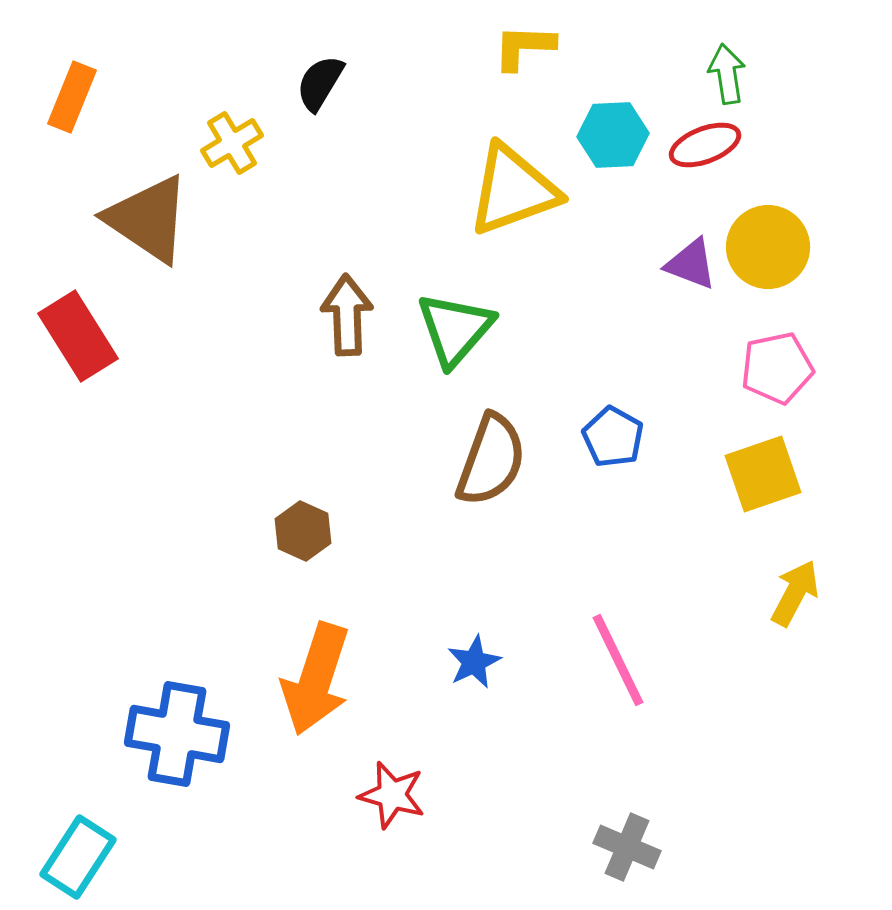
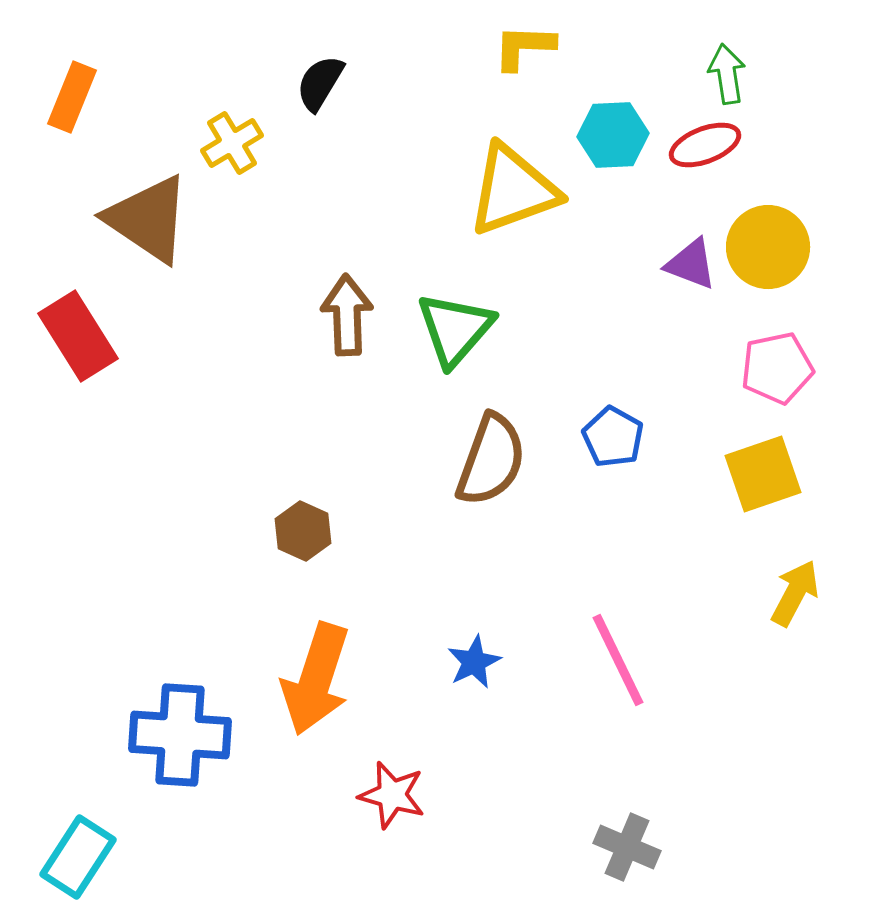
blue cross: moved 3 px right, 1 px down; rotated 6 degrees counterclockwise
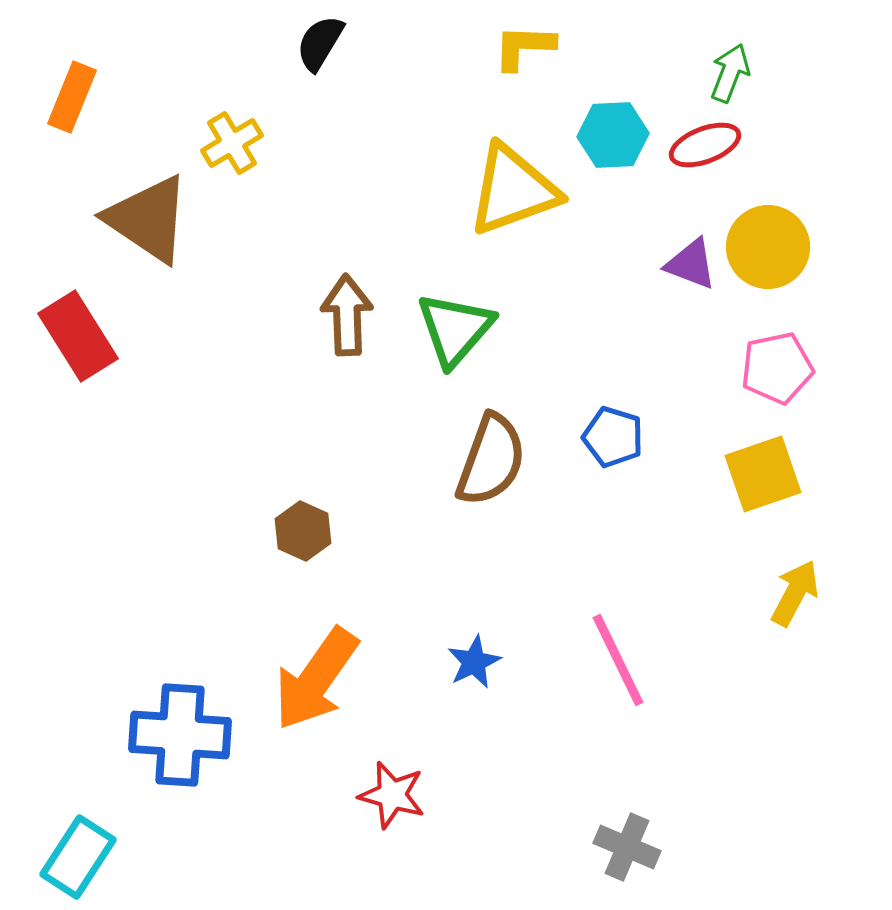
green arrow: moved 3 px right, 1 px up; rotated 30 degrees clockwise
black semicircle: moved 40 px up
blue pentagon: rotated 12 degrees counterclockwise
orange arrow: rotated 17 degrees clockwise
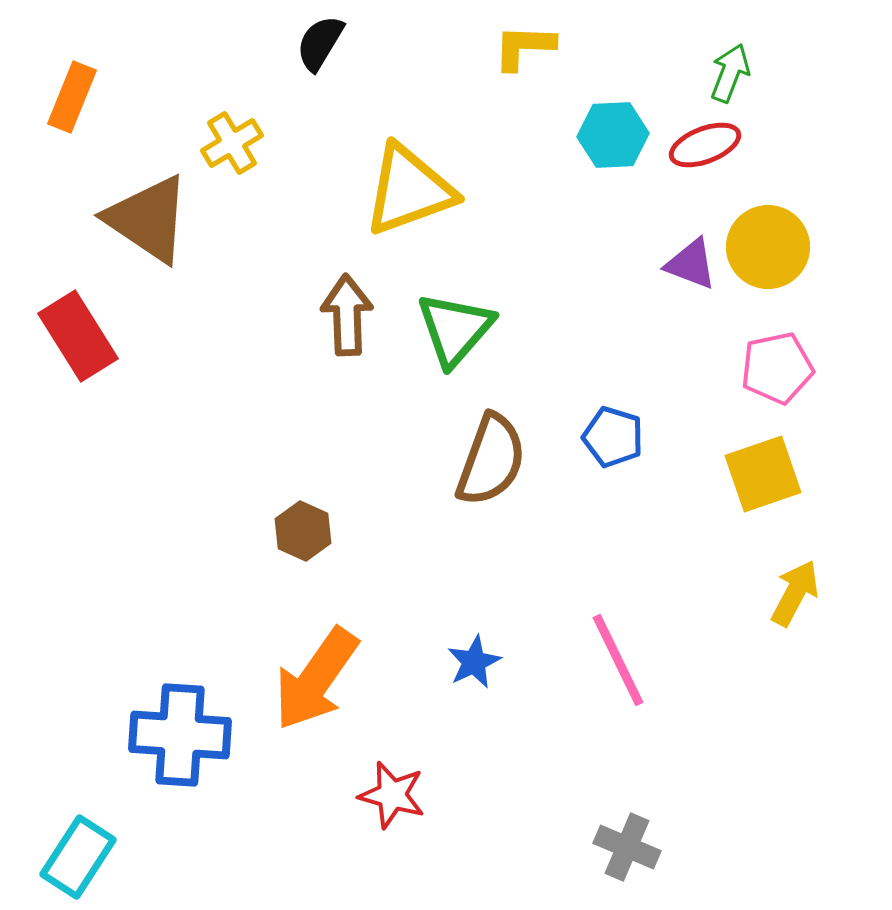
yellow triangle: moved 104 px left
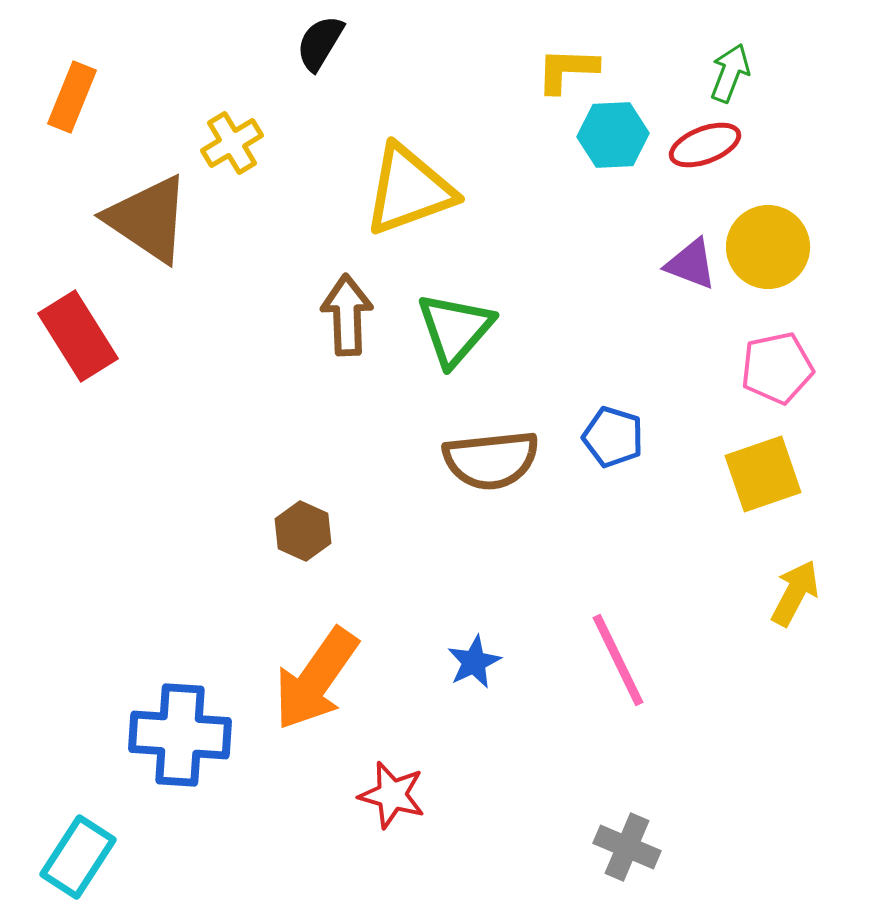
yellow L-shape: moved 43 px right, 23 px down
brown semicircle: rotated 64 degrees clockwise
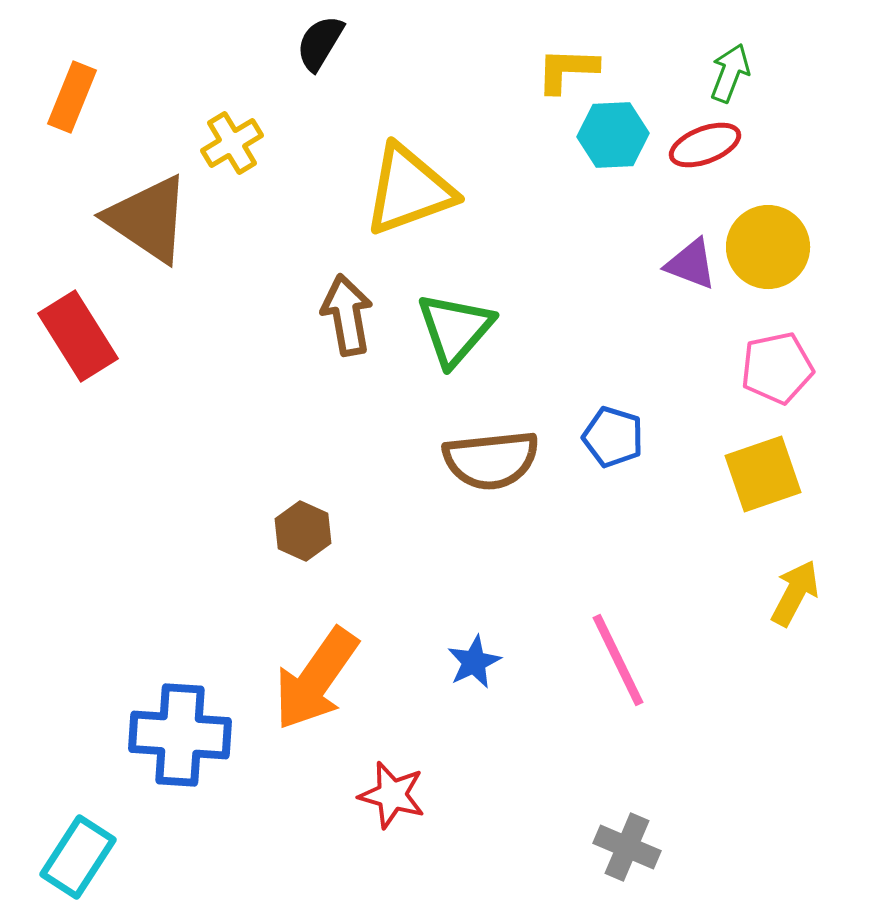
brown arrow: rotated 8 degrees counterclockwise
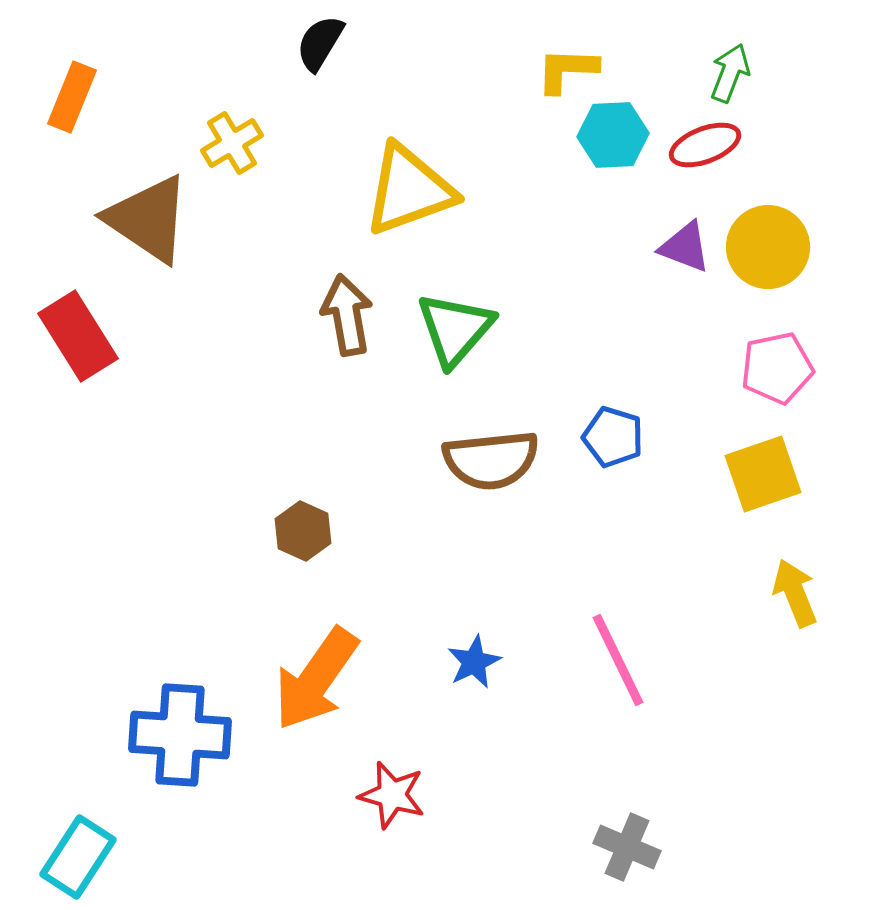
purple triangle: moved 6 px left, 17 px up
yellow arrow: rotated 50 degrees counterclockwise
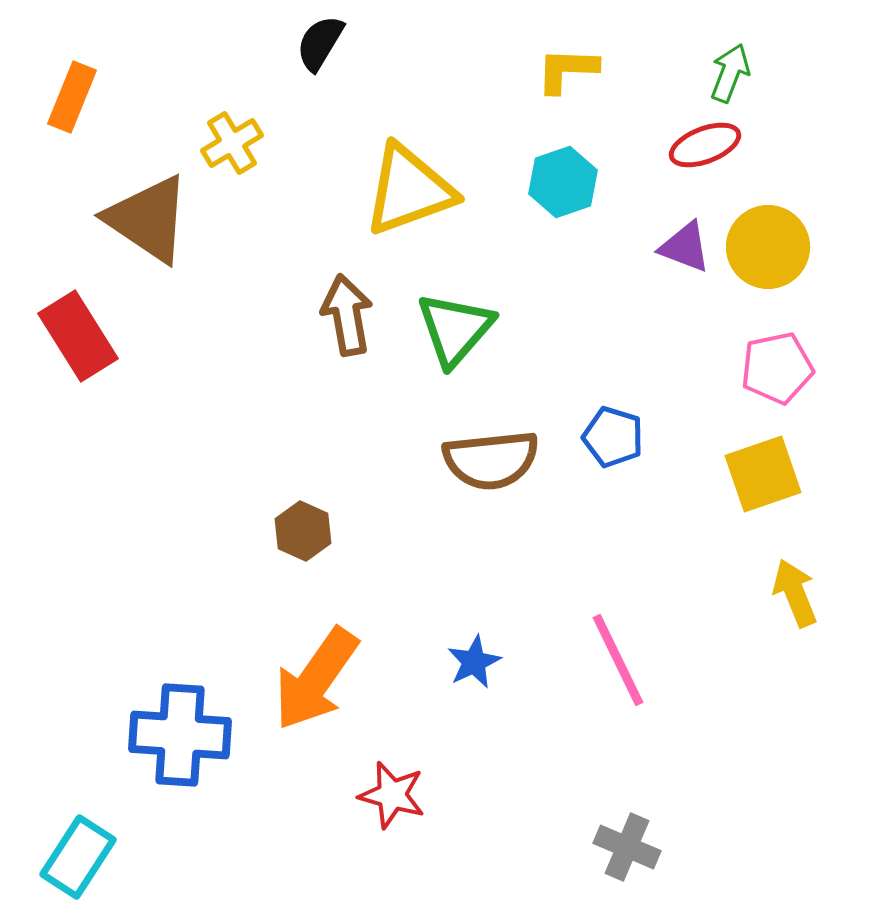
cyan hexagon: moved 50 px left, 47 px down; rotated 16 degrees counterclockwise
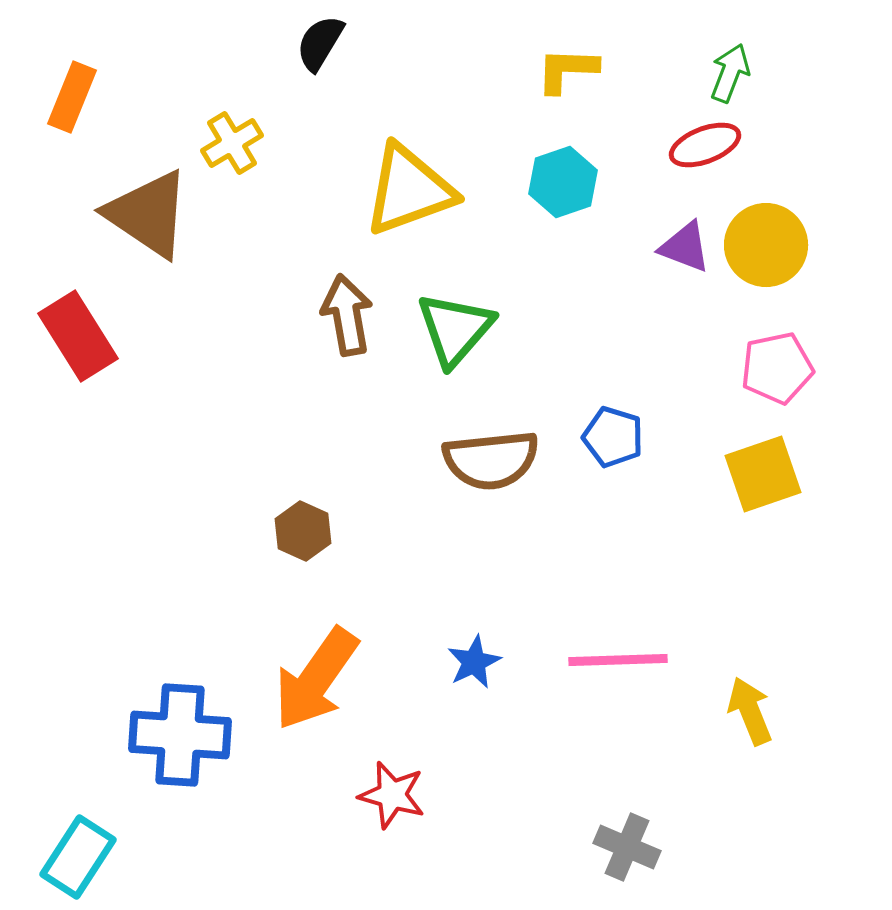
brown triangle: moved 5 px up
yellow circle: moved 2 px left, 2 px up
yellow arrow: moved 45 px left, 118 px down
pink line: rotated 66 degrees counterclockwise
